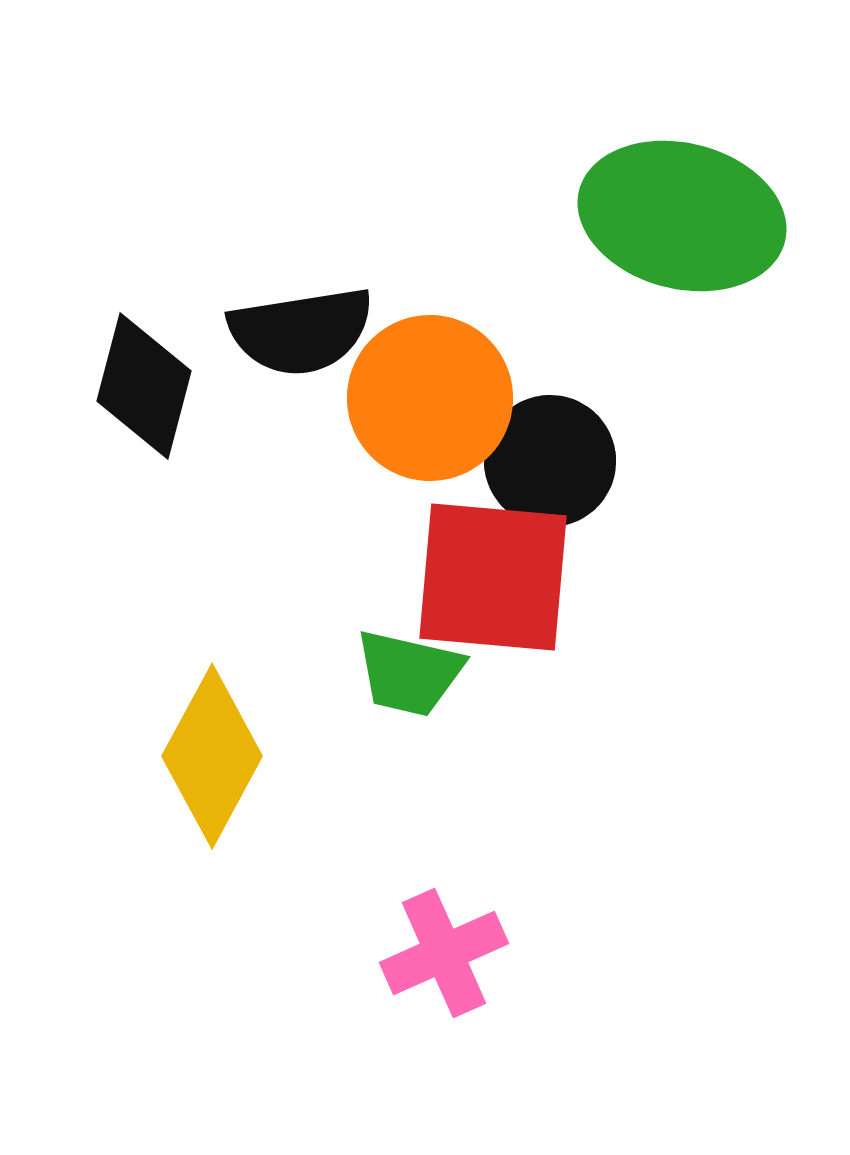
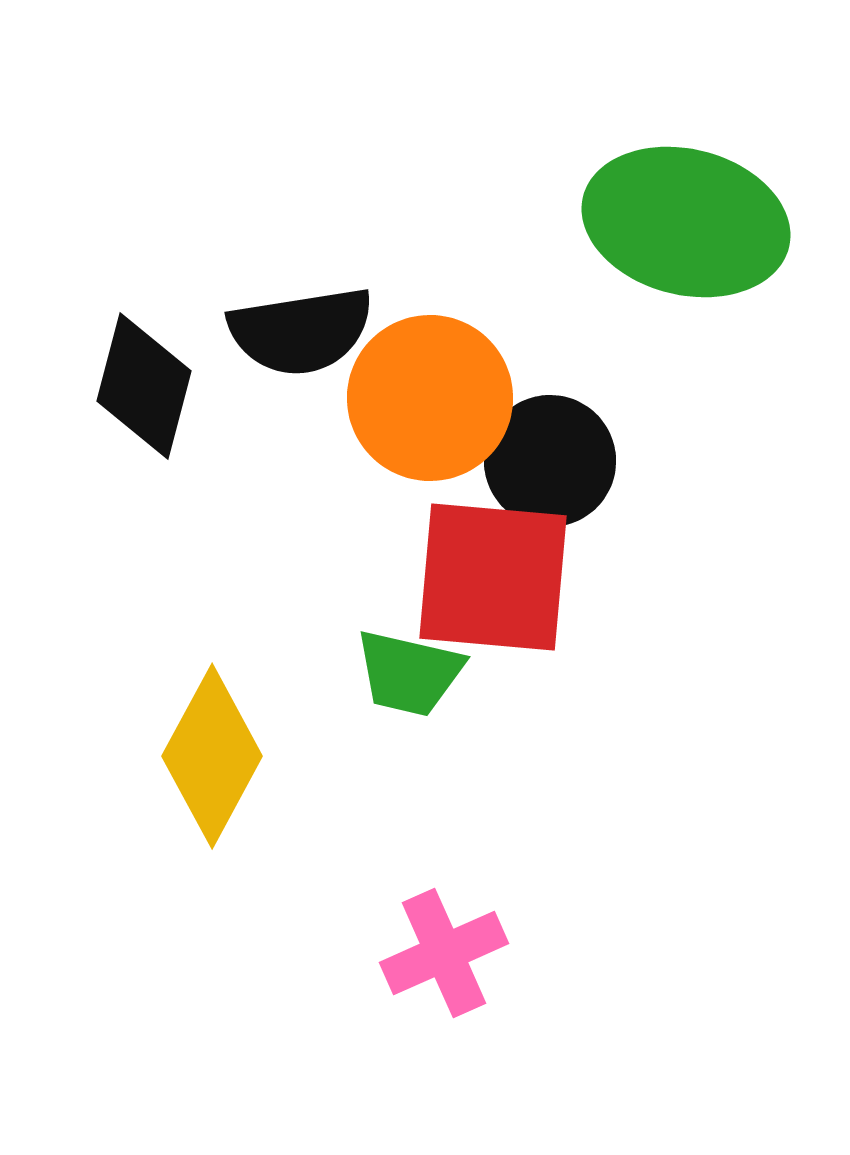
green ellipse: moved 4 px right, 6 px down
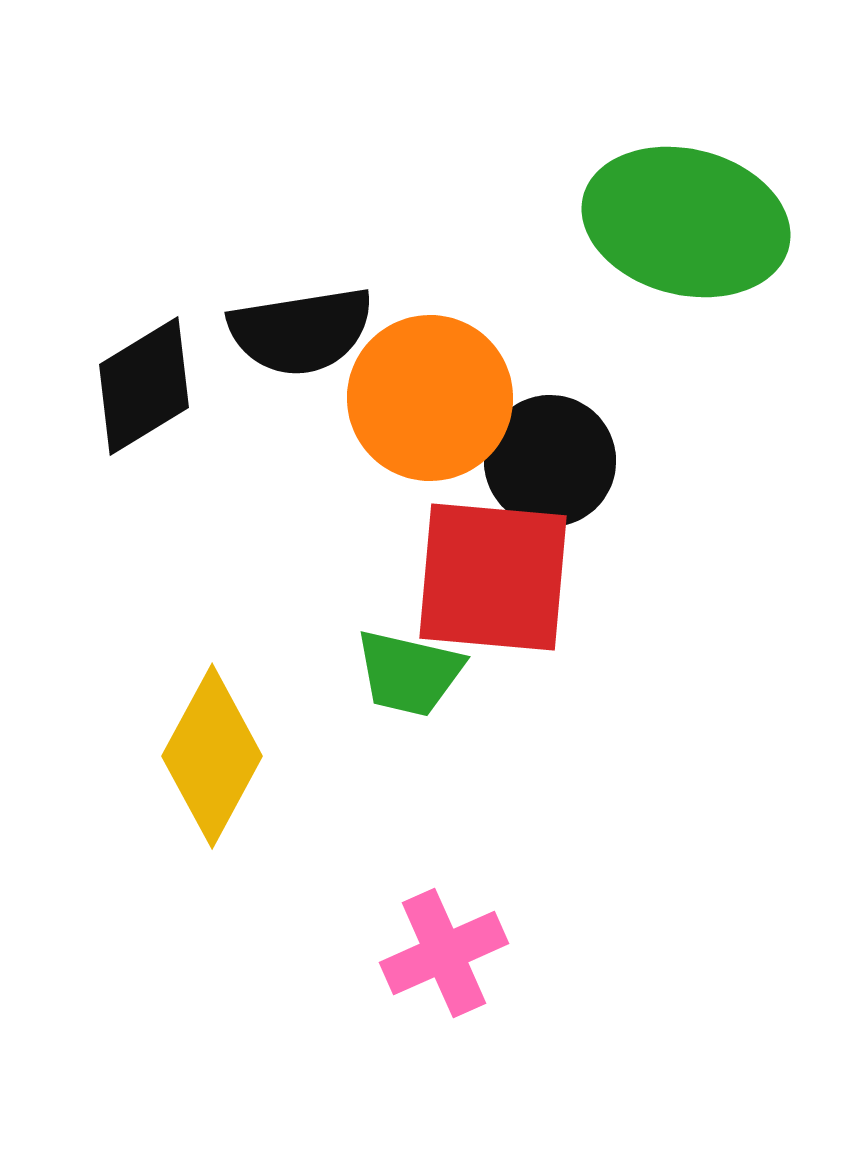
black diamond: rotated 44 degrees clockwise
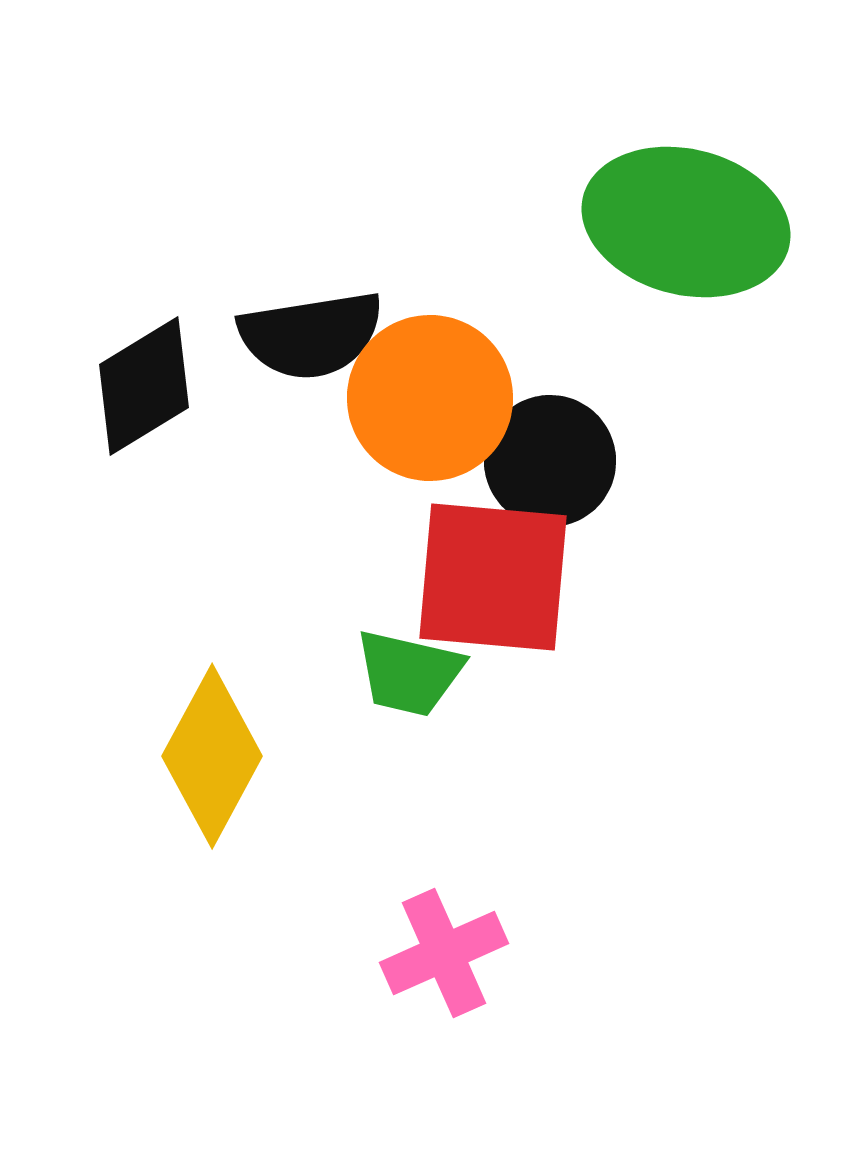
black semicircle: moved 10 px right, 4 px down
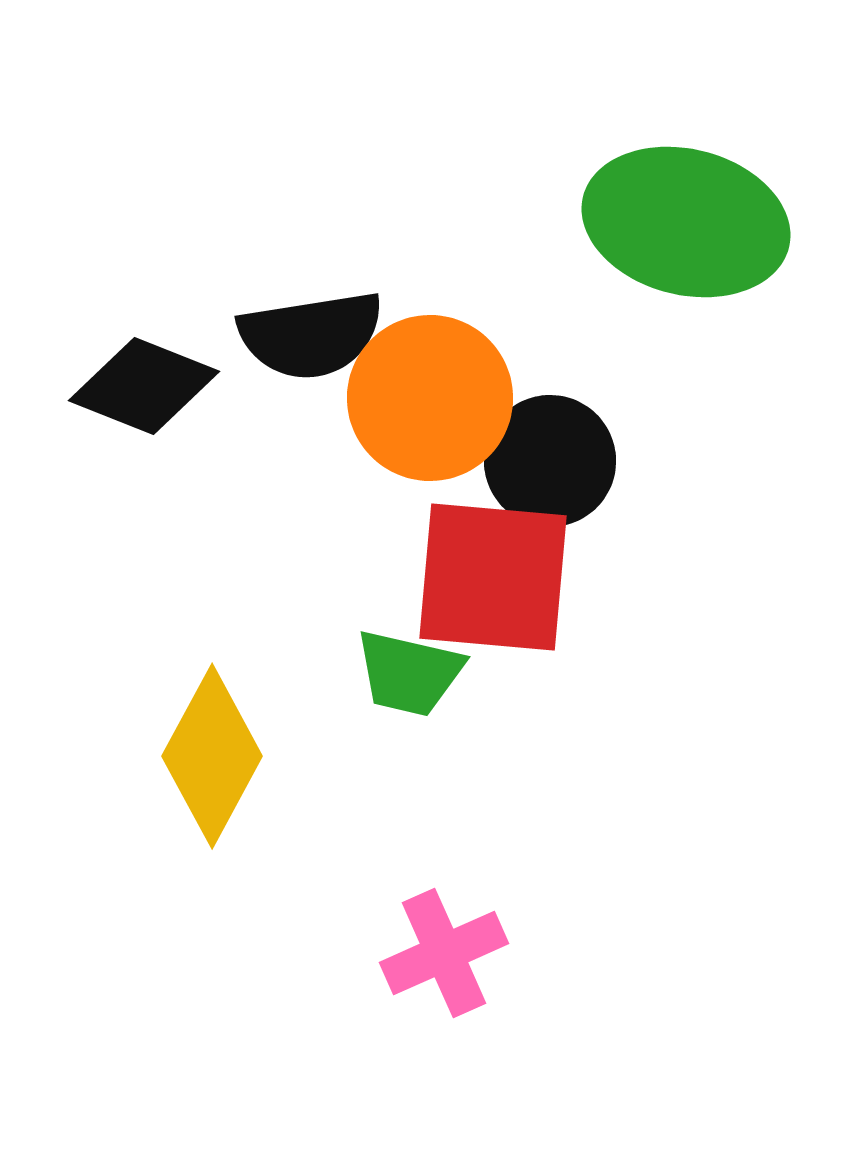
black diamond: rotated 53 degrees clockwise
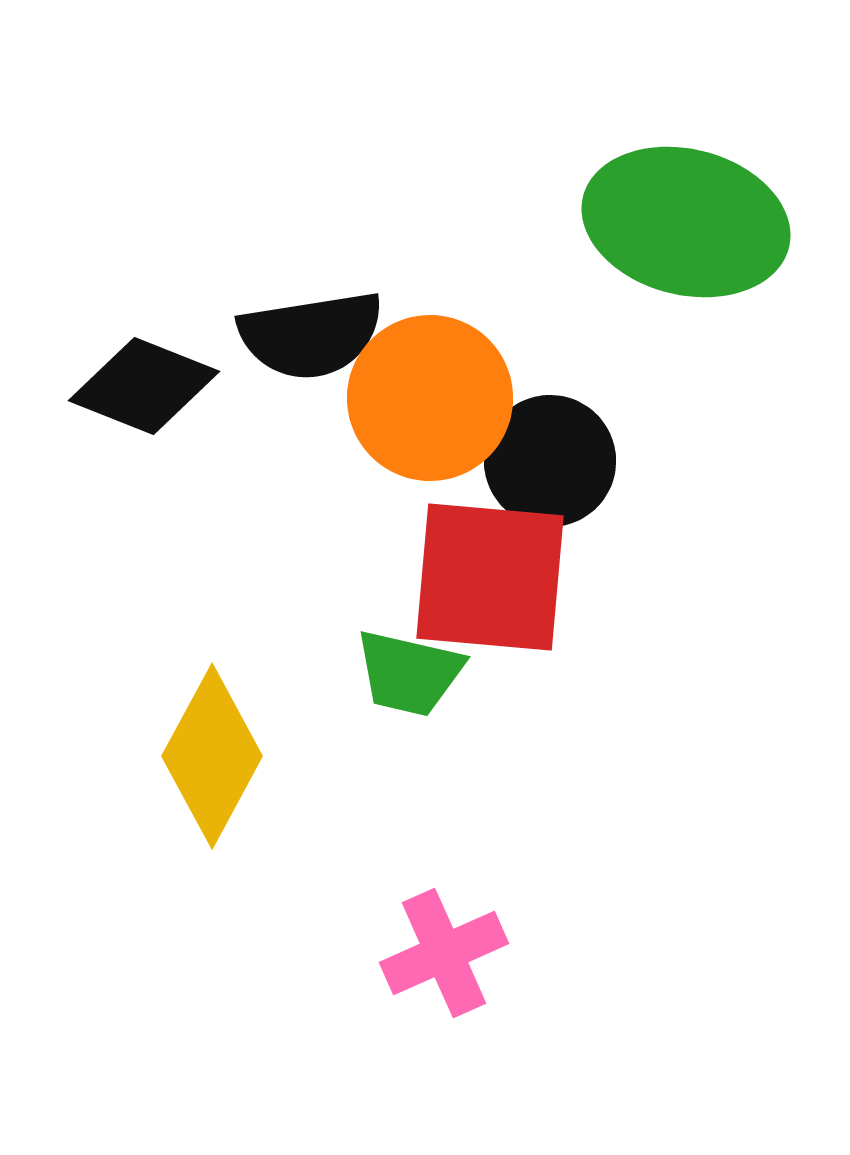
red square: moved 3 px left
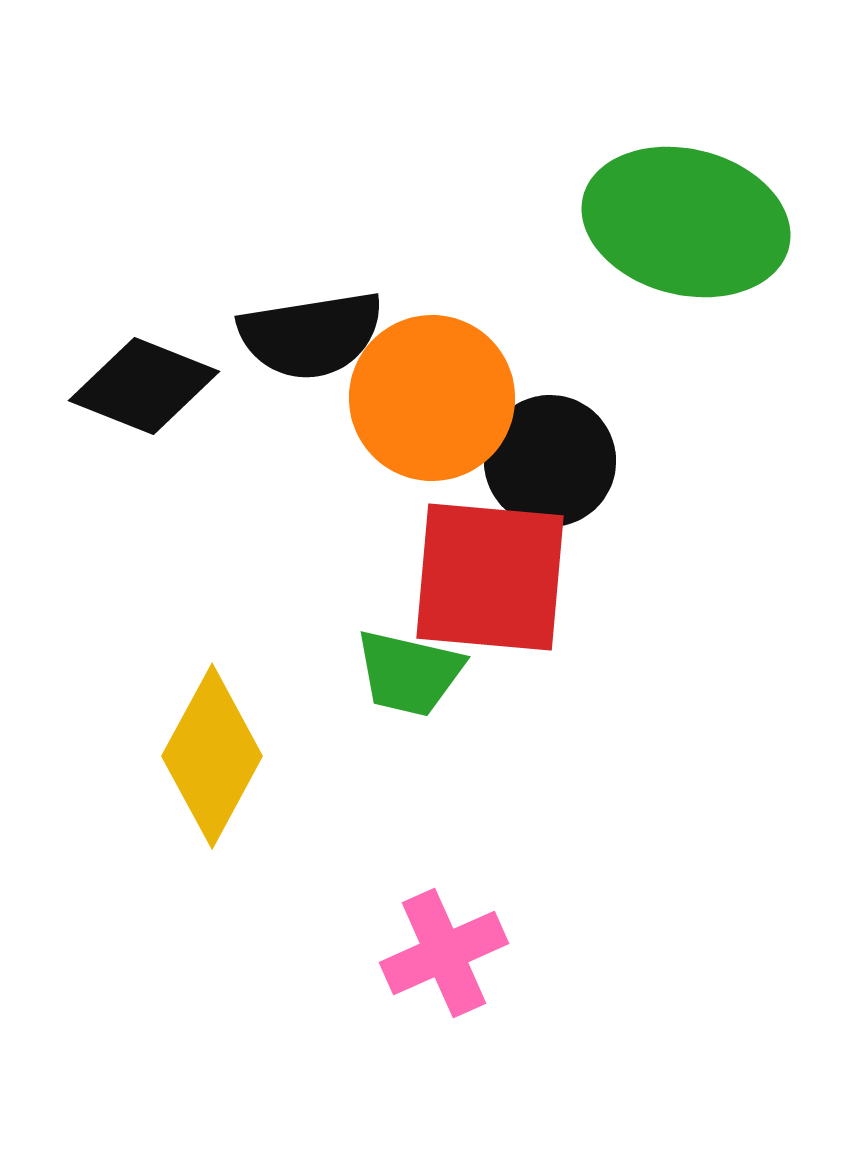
orange circle: moved 2 px right
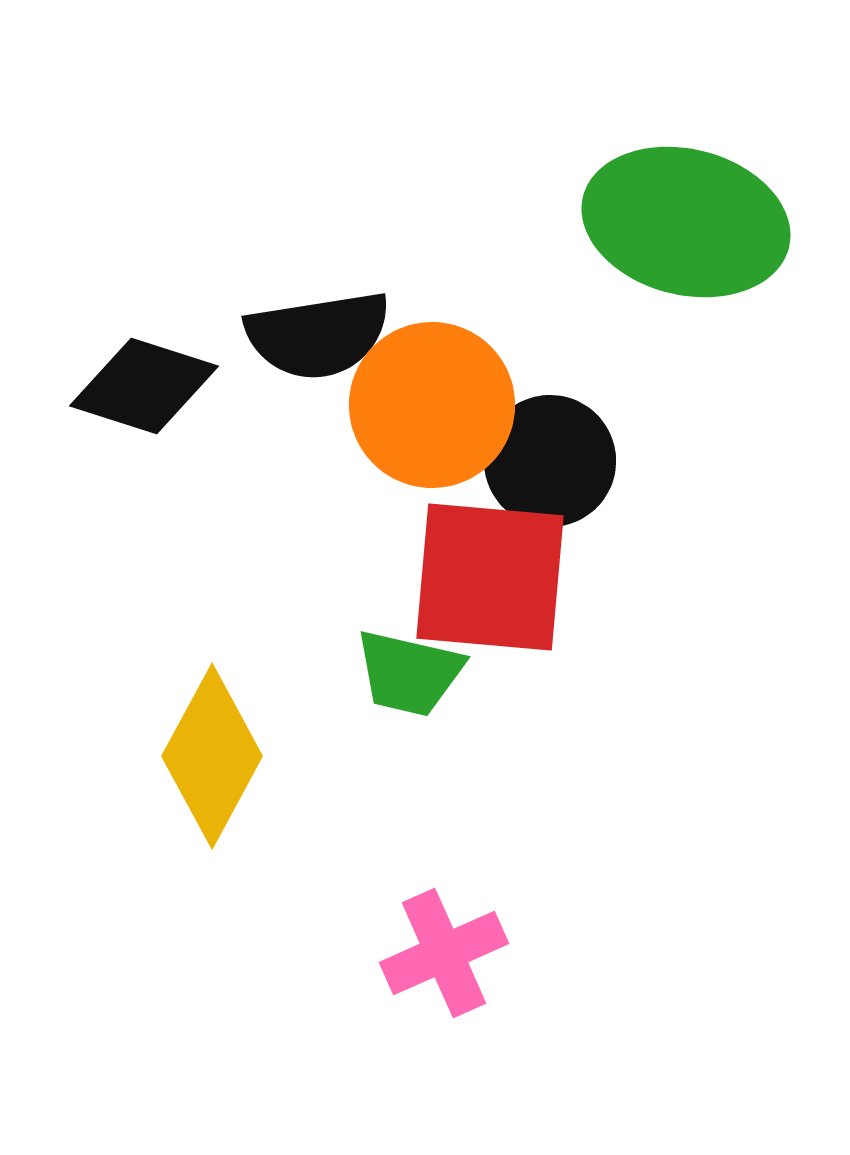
black semicircle: moved 7 px right
black diamond: rotated 4 degrees counterclockwise
orange circle: moved 7 px down
